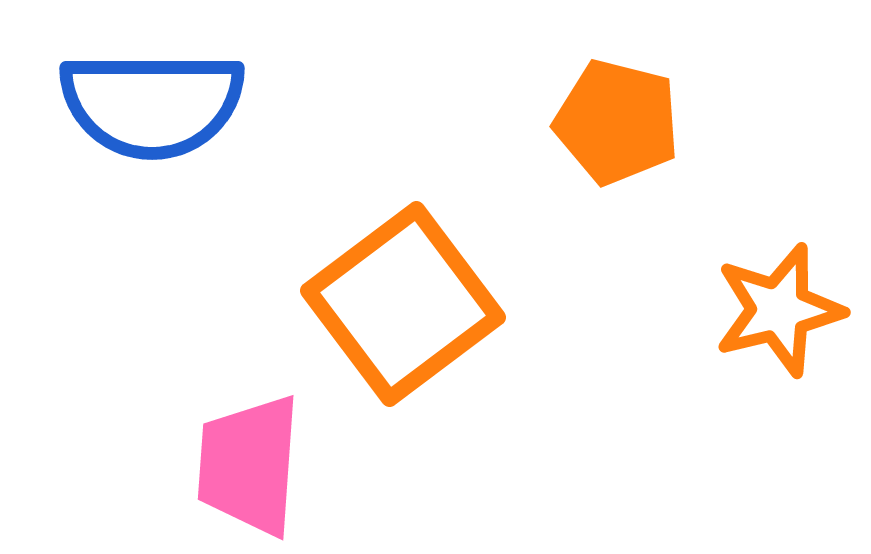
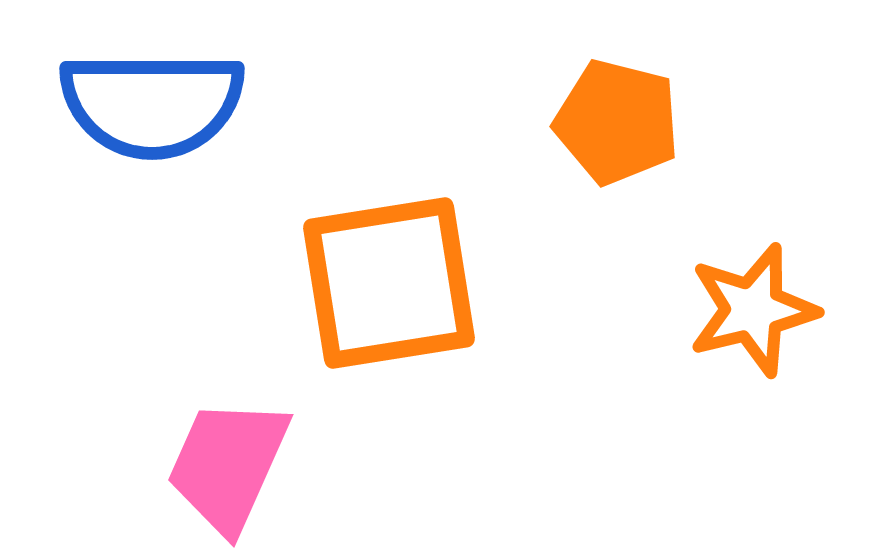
orange square: moved 14 px left, 21 px up; rotated 28 degrees clockwise
orange star: moved 26 px left
pink trapezoid: moved 21 px left; rotated 20 degrees clockwise
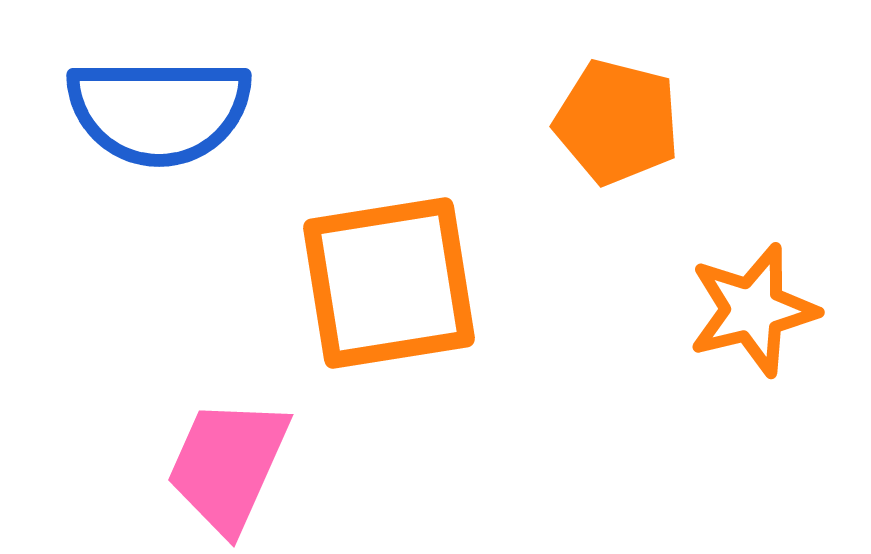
blue semicircle: moved 7 px right, 7 px down
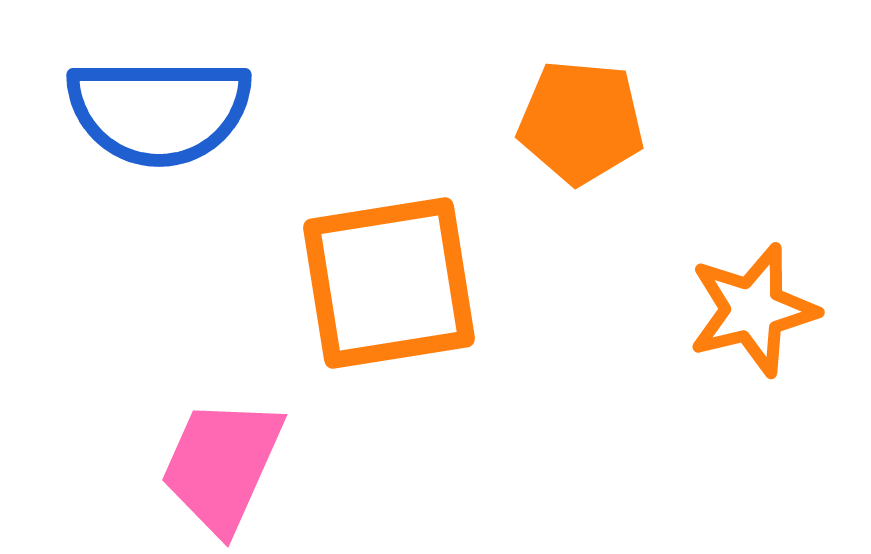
orange pentagon: moved 36 px left; rotated 9 degrees counterclockwise
pink trapezoid: moved 6 px left
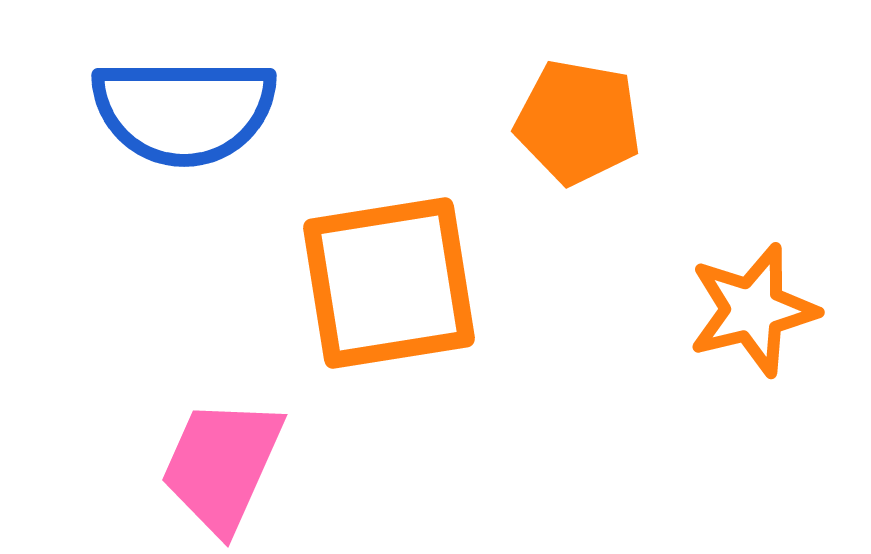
blue semicircle: moved 25 px right
orange pentagon: moved 3 px left; rotated 5 degrees clockwise
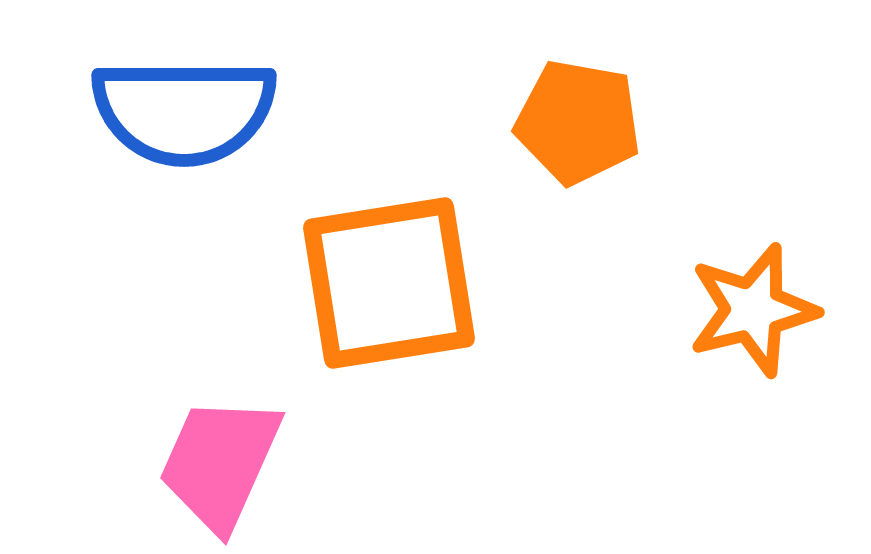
pink trapezoid: moved 2 px left, 2 px up
